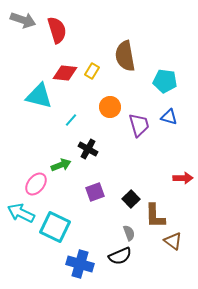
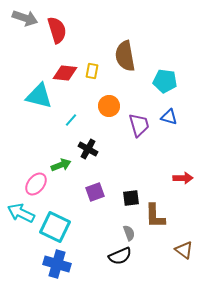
gray arrow: moved 2 px right, 2 px up
yellow rectangle: rotated 21 degrees counterclockwise
orange circle: moved 1 px left, 1 px up
black square: moved 1 px up; rotated 36 degrees clockwise
brown triangle: moved 11 px right, 9 px down
blue cross: moved 23 px left
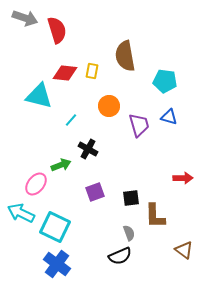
blue cross: rotated 20 degrees clockwise
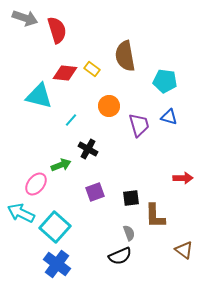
yellow rectangle: moved 2 px up; rotated 63 degrees counterclockwise
cyan square: rotated 16 degrees clockwise
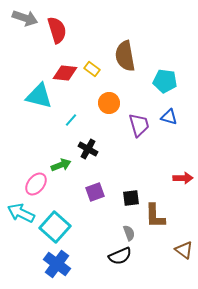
orange circle: moved 3 px up
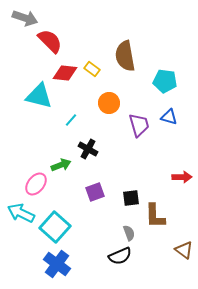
red semicircle: moved 7 px left, 11 px down; rotated 28 degrees counterclockwise
red arrow: moved 1 px left, 1 px up
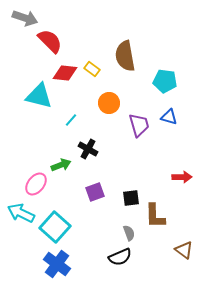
black semicircle: moved 1 px down
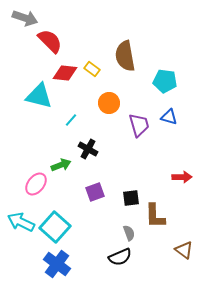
cyan arrow: moved 9 px down
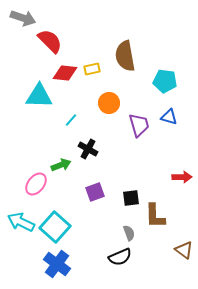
gray arrow: moved 2 px left
yellow rectangle: rotated 49 degrees counterclockwise
cyan triangle: rotated 12 degrees counterclockwise
